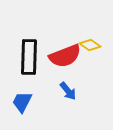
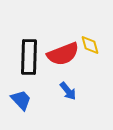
yellow diamond: rotated 40 degrees clockwise
red semicircle: moved 2 px left, 2 px up
blue trapezoid: moved 1 px left, 2 px up; rotated 110 degrees clockwise
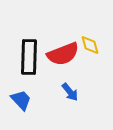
blue arrow: moved 2 px right, 1 px down
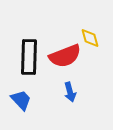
yellow diamond: moved 7 px up
red semicircle: moved 2 px right, 2 px down
blue arrow: rotated 24 degrees clockwise
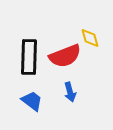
blue trapezoid: moved 11 px right, 1 px down; rotated 10 degrees counterclockwise
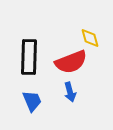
red semicircle: moved 6 px right, 6 px down
blue trapezoid: rotated 30 degrees clockwise
